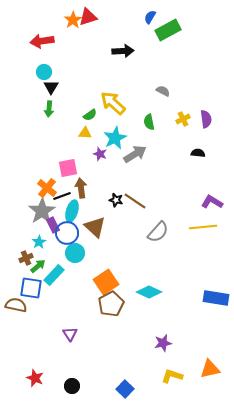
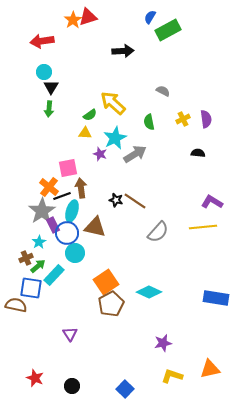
orange cross at (47, 188): moved 2 px right, 1 px up
brown triangle at (95, 227): rotated 30 degrees counterclockwise
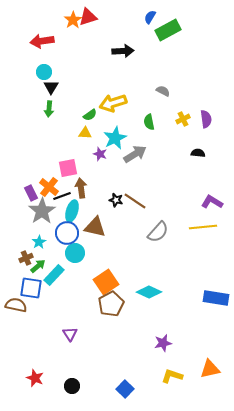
yellow arrow at (113, 103): rotated 60 degrees counterclockwise
purple rectangle at (53, 225): moved 22 px left, 32 px up
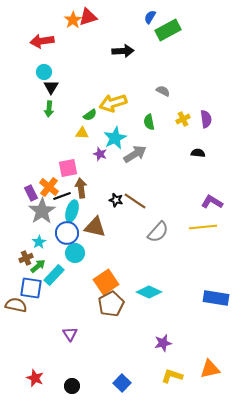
yellow triangle at (85, 133): moved 3 px left
blue square at (125, 389): moved 3 px left, 6 px up
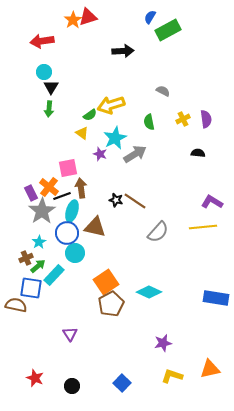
yellow arrow at (113, 103): moved 2 px left, 2 px down
yellow triangle at (82, 133): rotated 32 degrees clockwise
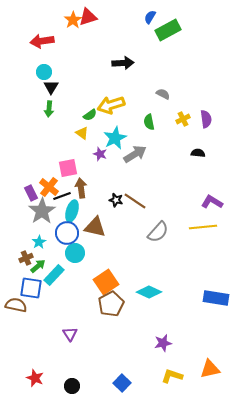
black arrow at (123, 51): moved 12 px down
gray semicircle at (163, 91): moved 3 px down
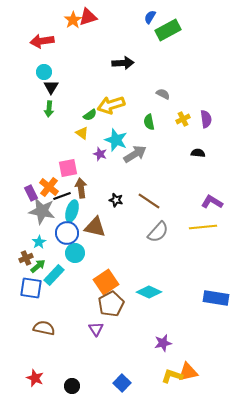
cyan star at (115, 138): moved 1 px right, 2 px down; rotated 25 degrees counterclockwise
brown line at (135, 201): moved 14 px right
gray star at (42, 211): rotated 28 degrees counterclockwise
brown semicircle at (16, 305): moved 28 px right, 23 px down
purple triangle at (70, 334): moved 26 px right, 5 px up
orange triangle at (210, 369): moved 22 px left, 3 px down
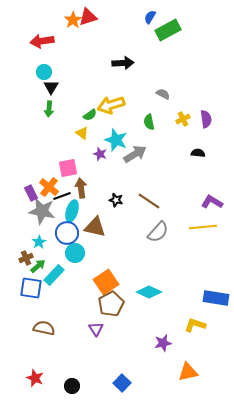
yellow L-shape at (172, 376): moved 23 px right, 51 px up
